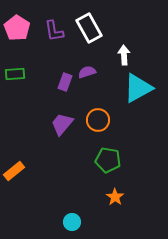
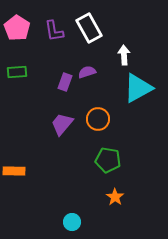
green rectangle: moved 2 px right, 2 px up
orange circle: moved 1 px up
orange rectangle: rotated 40 degrees clockwise
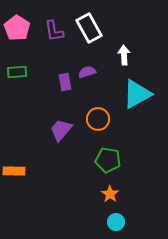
purple rectangle: rotated 30 degrees counterclockwise
cyan triangle: moved 1 px left, 6 px down
purple trapezoid: moved 1 px left, 6 px down
orange star: moved 5 px left, 3 px up
cyan circle: moved 44 px right
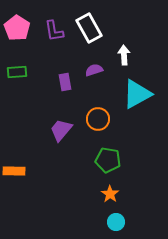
purple semicircle: moved 7 px right, 2 px up
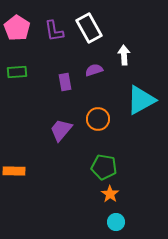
cyan triangle: moved 4 px right, 6 px down
green pentagon: moved 4 px left, 7 px down
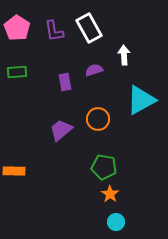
purple trapezoid: rotated 10 degrees clockwise
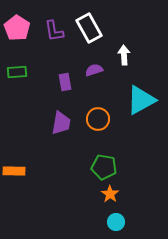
purple trapezoid: moved 7 px up; rotated 140 degrees clockwise
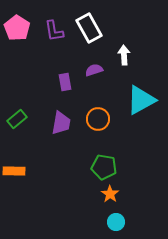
green rectangle: moved 47 px down; rotated 36 degrees counterclockwise
